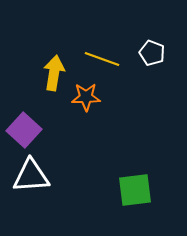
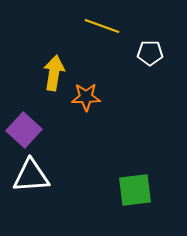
white pentagon: moved 2 px left; rotated 20 degrees counterclockwise
yellow line: moved 33 px up
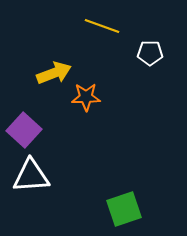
yellow arrow: rotated 60 degrees clockwise
green square: moved 11 px left, 19 px down; rotated 12 degrees counterclockwise
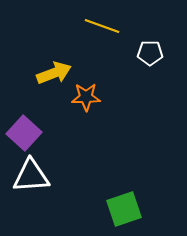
purple square: moved 3 px down
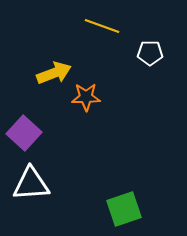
white triangle: moved 8 px down
